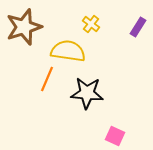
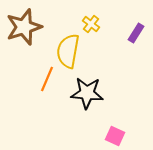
purple rectangle: moved 2 px left, 6 px down
yellow semicircle: rotated 88 degrees counterclockwise
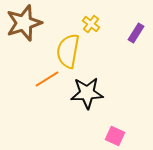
brown star: moved 4 px up
orange line: rotated 35 degrees clockwise
black star: rotated 8 degrees counterclockwise
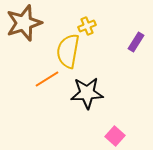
yellow cross: moved 4 px left, 2 px down; rotated 30 degrees clockwise
purple rectangle: moved 9 px down
pink square: rotated 18 degrees clockwise
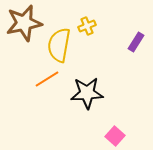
brown star: rotated 6 degrees clockwise
yellow semicircle: moved 9 px left, 6 px up
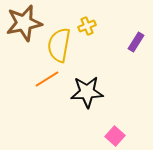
black star: moved 1 px up
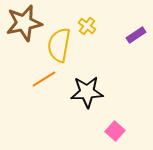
yellow cross: rotated 30 degrees counterclockwise
purple rectangle: moved 7 px up; rotated 24 degrees clockwise
orange line: moved 3 px left
pink square: moved 5 px up
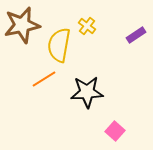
brown star: moved 2 px left, 2 px down
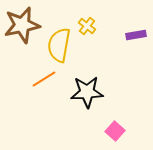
purple rectangle: rotated 24 degrees clockwise
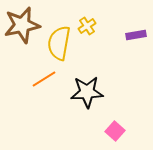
yellow cross: rotated 18 degrees clockwise
yellow semicircle: moved 2 px up
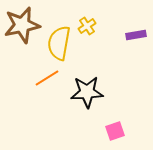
orange line: moved 3 px right, 1 px up
pink square: rotated 30 degrees clockwise
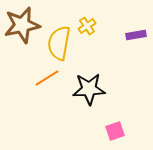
black star: moved 2 px right, 3 px up
